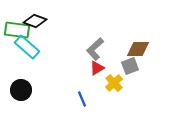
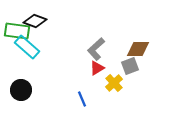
green rectangle: moved 1 px down
gray L-shape: moved 1 px right
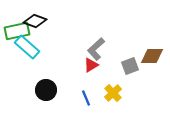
green rectangle: rotated 20 degrees counterclockwise
brown diamond: moved 14 px right, 7 px down
red triangle: moved 6 px left, 3 px up
yellow cross: moved 1 px left, 10 px down
black circle: moved 25 px right
blue line: moved 4 px right, 1 px up
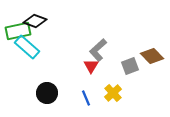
green rectangle: moved 1 px right
gray L-shape: moved 2 px right, 1 px down
brown diamond: rotated 45 degrees clockwise
red triangle: moved 1 px down; rotated 28 degrees counterclockwise
black circle: moved 1 px right, 3 px down
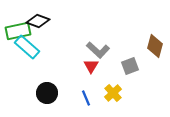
black diamond: moved 3 px right
gray L-shape: rotated 95 degrees counterclockwise
brown diamond: moved 3 px right, 10 px up; rotated 60 degrees clockwise
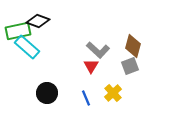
brown diamond: moved 22 px left
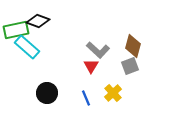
green rectangle: moved 2 px left, 1 px up
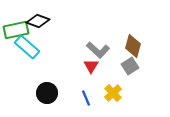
gray square: rotated 12 degrees counterclockwise
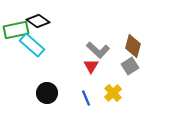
black diamond: rotated 15 degrees clockwise
cyan rectangle: moved 5 px right, 2 px up
